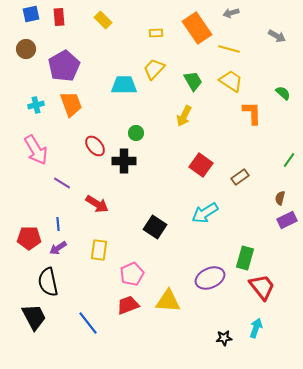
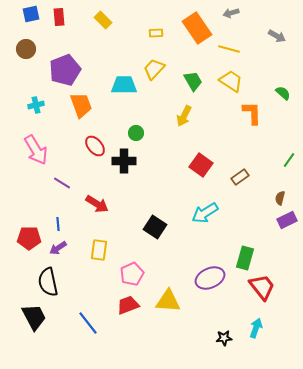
purple pentagon at (64, 66): moved 1 px right, 4 px down; rotated 8 degrees clockwise
orange trapezoid at (71, 104): moved 10 px right, 1 px down
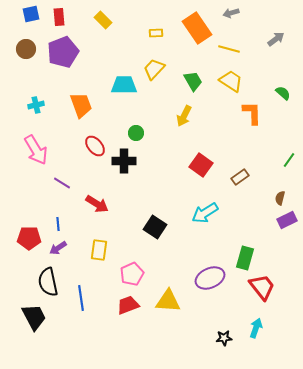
gray arrow at (277, 36): moved 1 px left, 3 px down; rotated 66 degrees counterclockwise
purple pentagon at (65, 70): moved 2 px left, 18 px up
blue line at (88, 323): moved 7 px left, 25 px up; rotated 30 degrees clockwise
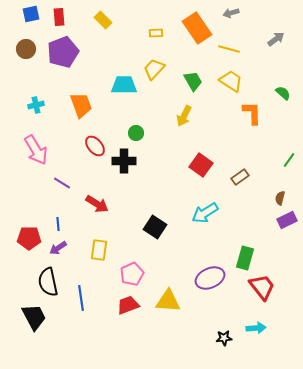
cyan arrow at (256, 328): rotated 66 degrees clockwise
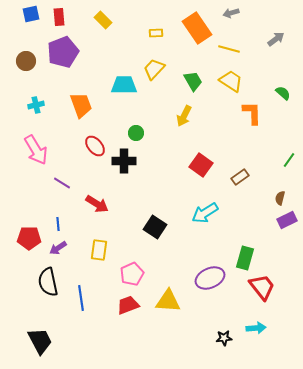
brown circle at (26, 49): moved 12 px down
black trapezoid at (34, 317): moved 6 px right, 24 px down
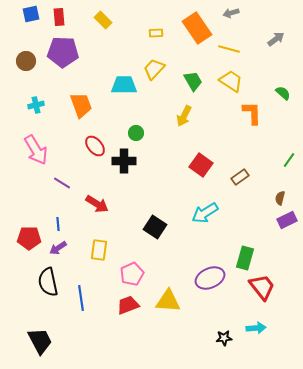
purple pentagon at (63, 52): rotated 24 degrees clockwise
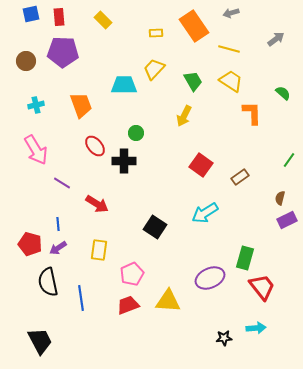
orange rectangle at (197, 28): moved 3 px left, 2 px up
red pentagon at (29, 238): moved 1 px right, 6 px down; rotated 15 degrees clockwise
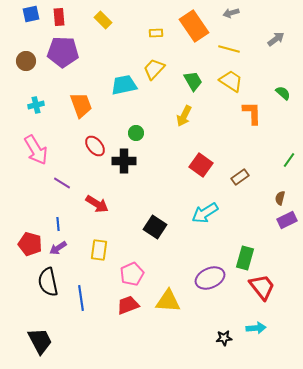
cyan trapezoid at (124, 85): rotated 12 degrees counterclockwise
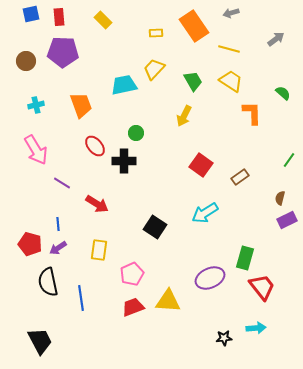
red trapezoid at (128, 305): moved 5 px right, 2 px down
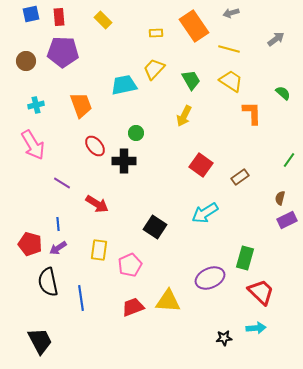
green trapezoid at (193, 81): moved 2 px left, 1 px up
pink arrow at (36, 150): moved 3 px left, 5 px up
pink pentagon at (132, 274): moved 2 px left, 9 px up
red trapezoid at (262, 287): moved 1 px left, 5 px down; rotated 8 degrees counterclockwise
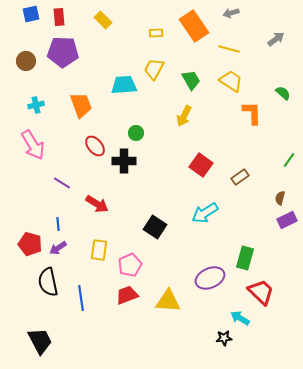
yellow trapezoid at (154, 69): rotated 15 degrees counterclockwise
cyan trapezoid at (124, 85): rotated 8 degrees clockwise
red trapezoid at (133, 307): moved 6 px left, 12 px up
cyan arrow at (256, 328): moved 16 px left, 10 px up; rotated 144 degrees counterclockwise
